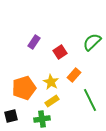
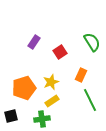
green semicircle: rotated 102 degrees clockwise
orange rectangle: moved 7 px right; rotated 16 degrees counterclockwise
yellow star: rotated 21 degrees clockwise
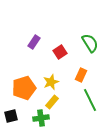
green semicircle: moved 2 px left, 1 px down
yellow rectangle: moved 1 px down; rotated 16 degrees counterclockwise
green cross: moved 1 px left, 1 px up
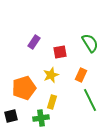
red square: rotated 24 degrees clockwise
yellow star: moved 7 px up
yellow rectangle: rotated 24 degrees counterclockwise
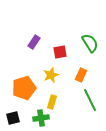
black square: moved 2 px right, 2 px down
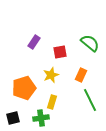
green semicircle: rotated 18 degrees counterclockwise
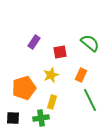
black square: rotated 16 degrees clockwise
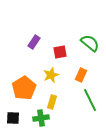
orange pentagon: rotated 15 degrees counterclockwise
